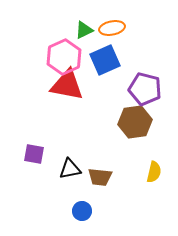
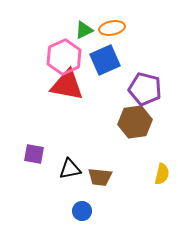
yellow semicircle: moved 8 px right, 2 px down
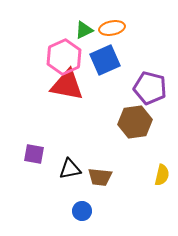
purple pentagon: moved 5 px right, 1 px up
yellow semicircle: moved 1 px down
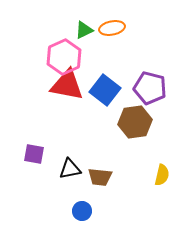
blue square: moved 30 px down; rotated 28 degrees counterclockwise
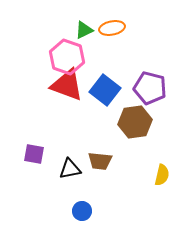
pink hexagon: moved 3 px right; rotated 16 degrees counterclockwise
red triangle: rotated 9 degrees clockwise
brown trapezoid: moved 16 px up
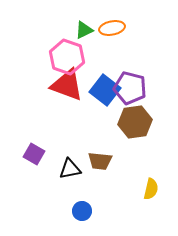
purple pentagon: moved 20 px left
purple square: rotated 20 degrees clockwise
yellow semicircle: moved 11 px left, 14 px down
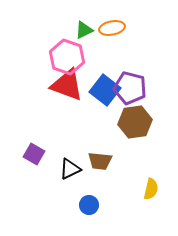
black triangle: rotated 15 degrees counterclockwise
blue circle: moved 7 px right, 6 px up
